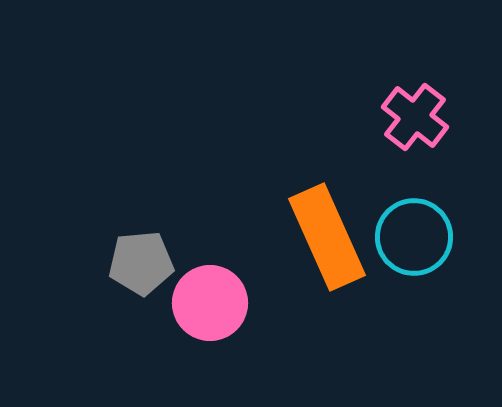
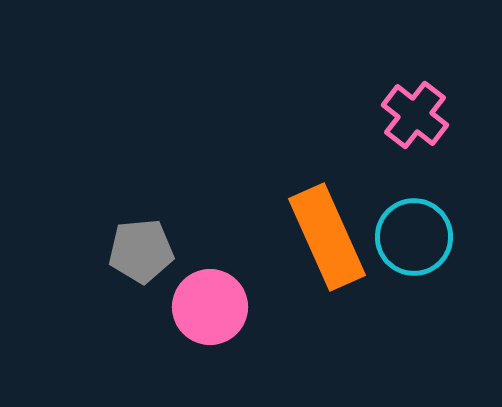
pink cross: moved 2 px up
gray pentagon: moved 12 px up
pink circle: moved 4 px down
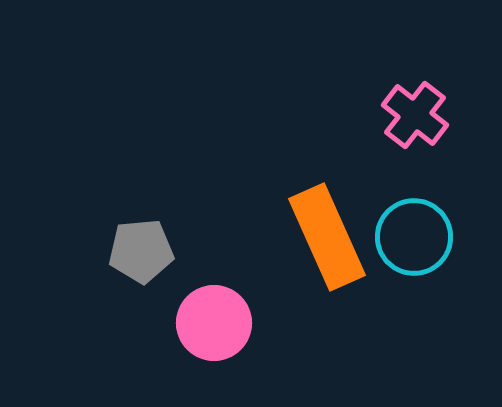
pink circle: moved 4 px right, 16 px down
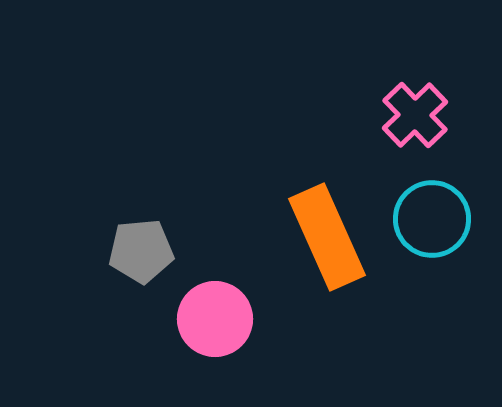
pink cross: rotated 8 degrees clockwise
cyan circle: moved 18 px right, 18 px up
pink circle: moved 1 px right, 4 px up
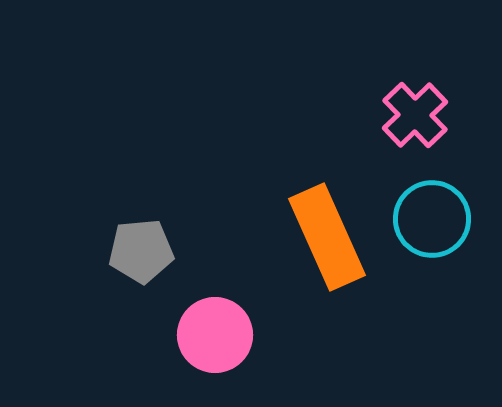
pink circle: moved 16 px down
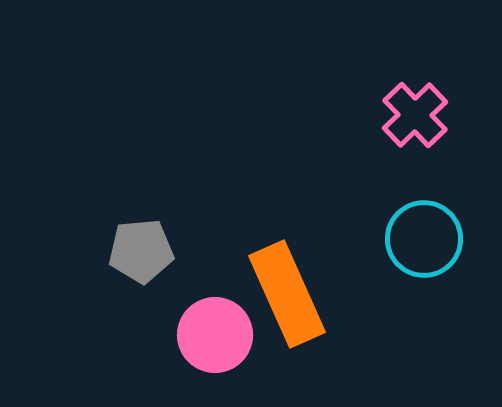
cyan circle: moved 8 px left, 20 px down
orange rectangle: moved 40 px left, 57 px down
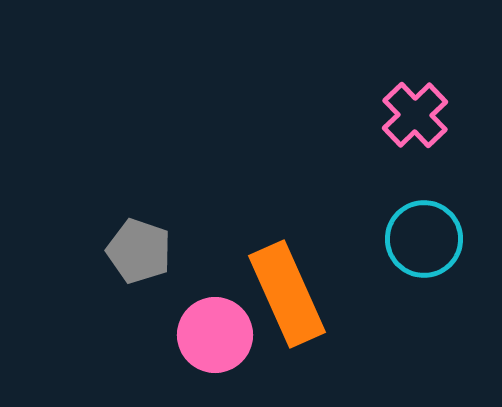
gray pentagon: moved 2 px left; rotated 24 degrees clockwise
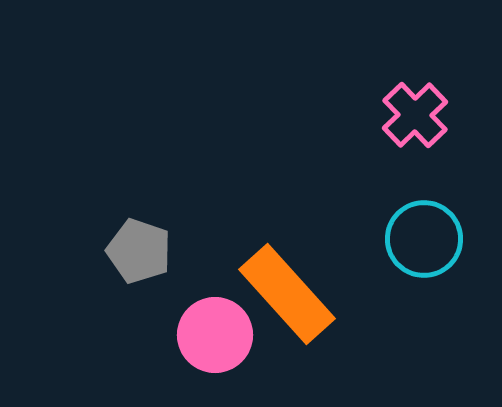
orange rectangle: rotated 18 degrees counterclockwise
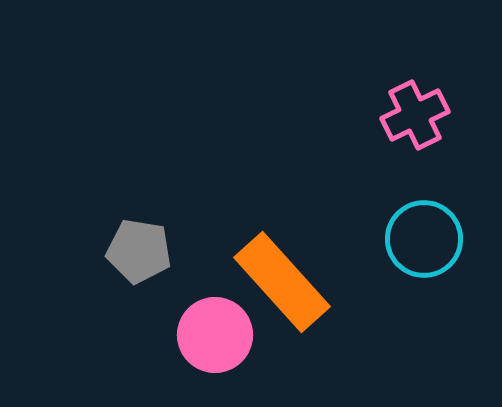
pink cross: rotated 18 degrees clockwise
gray pentagon: rotated 10 degrees counterclockwise
orange rectangle: moved 5 px left, 12 px up
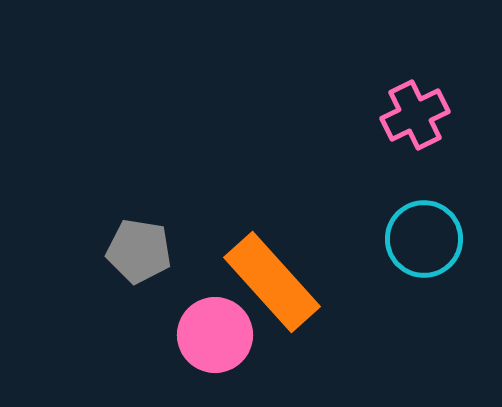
orange rectangle: moved 10 px left
